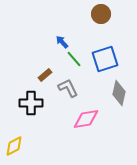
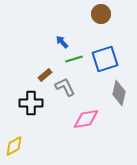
green line: rotated 66 degrees counterclockwise
gray L-shape: moved 3 px left, 1 px up
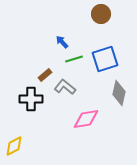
gray L-shape: rotated 25 degrees counterclockwise
black cross: moved 4 px up
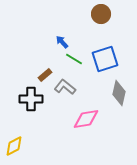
green line: rotated 48 degrees clockwise
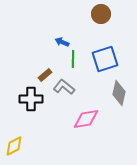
blue arrow: rotated 24 degrees counterclockwise
green line: moved 1 px left; rotated 60 degrees clockwise
gray L-shape: moved 1 px left
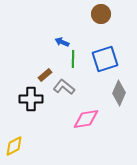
gray diamond: rotated 10 degrees clockwise
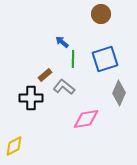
blue arrow: rotated 16 degrees clockwise
black cross: moved 1 px up
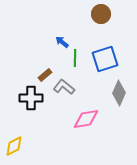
green line: moved 2 px right, 1 px up
